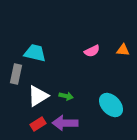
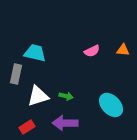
white triangle: rotated 15 degrees clockwise
red rectangle: moved 11 px left, 3 px down
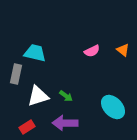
orange triangle: rotated 32 degrees clockwise
green arrow: rotated 24 degrees clockwise
cyan ellipse: moved 2 px right, 2 px down
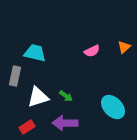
orange triangle: moved 1 px right, 3 px up; rotated 40 degrees clockwise
gray rectangle: moved 1 px left, 2 px down
white triangle: moved 1 px down
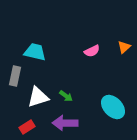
cyan trapezoid: moved 1 px up
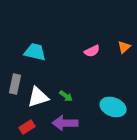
gray rectangle: moved 8 px down
cyan ellipse: rotated 25 degrees counterclockwise
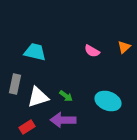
pink semicircle: rotated 56 degrees clockwise
cyan ellipse: moved 5 px left, 6 px up
purple arrow: moved 2 px left, 3 px up
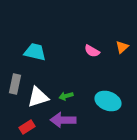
orange triangle: moved 2 px left
green arrow: rotated 128 degrees clockwise
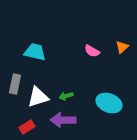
cyan ellipse: moved 1 px right, 2 px down
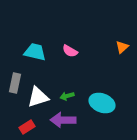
pink semicircle: moved 22 px left
gray rectangle: moved 1 px up
green arrow: moved 1 px right
cyan ellipse: moved 7 px left
